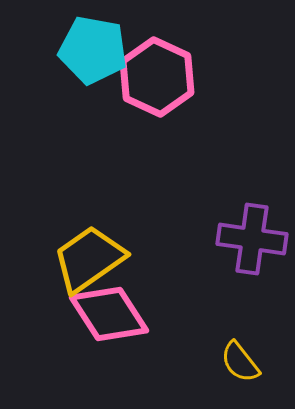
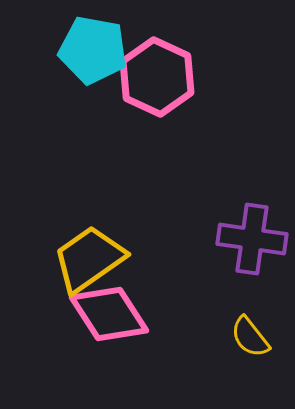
yellow semicircle: moved 10 px right, 25 px up
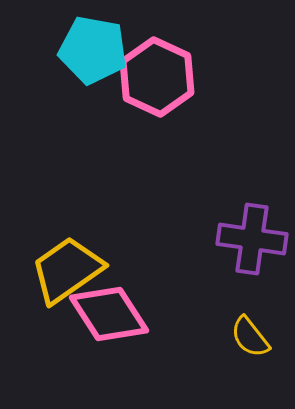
yellow trapezoid: moved 22 px left, 11 px down
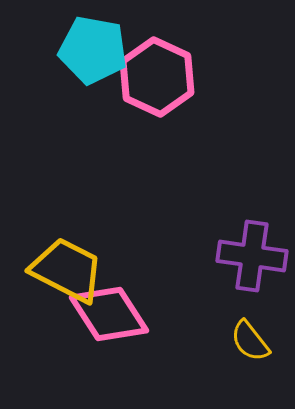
purple cross: moved 17 px down
yellow trapezoid: rotated 62 degrees clockwise
yellow semicircle: moved 4 px down
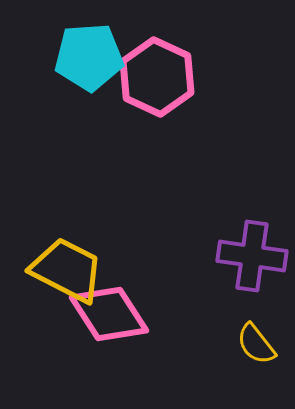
cyan pentagon: moved 4 px left, 7 px down; rotated 14 degrees counterclockwise
yellow semicircle: moved 6 px right, 3 px down
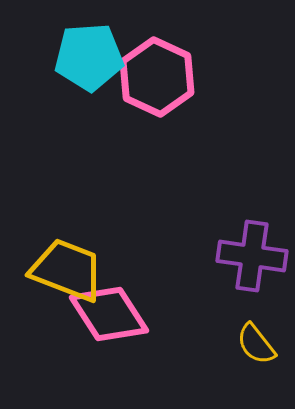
yellow trapezoid: rotated 6 degrees counterclockwise
